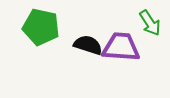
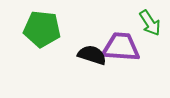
green pentagon: moved 1 px right, 2 px down; rotated 6 degrees counterclockwise
black semicircle: moved 4 px right, 10 px down
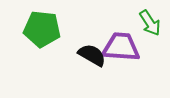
black semicircle: rotated 12 degrees clockwise
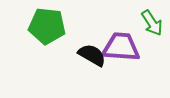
green arrow: moved 2 px right
green pentagon: moved 5 px right, 3 px up
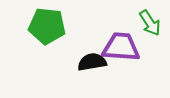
green arrow: moved 2 px left
black semicircle: moved 7 px down; rotated 40 degrees counterclockwise
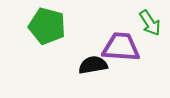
green pentagon: rotated 9 degrees clockwise
black semicircle: moved 1 px right, 3 px down
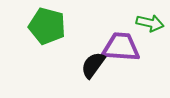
green arrow: rotated 44 degrees counterclockwise
black semicircle: rotated 44 degrees counterclockwise
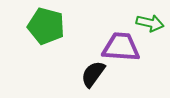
green pentagon: moved 1 px left
black semicircle: moved 9 px down
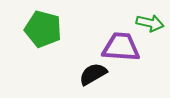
green pentagon: moved 3 px left, 3 px down
black semicircle: rotated 24 degrees clockwise
